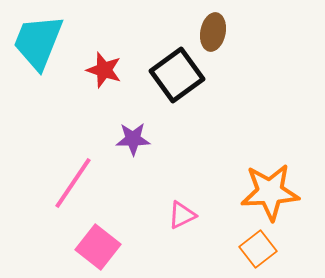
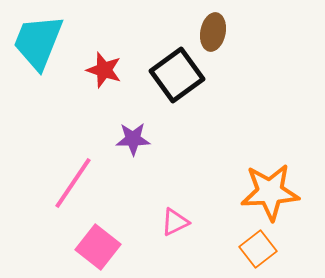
pink triangle: moved 7 px left, 7 px down
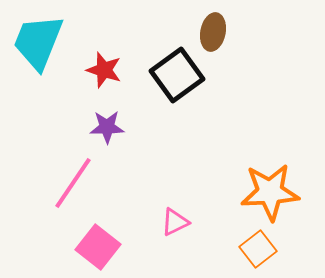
purple star: moved 26 px left, 12 px up
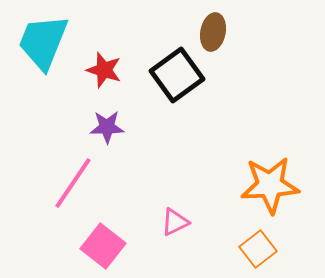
cyan trapezoid: moved 5 px right
orange star: moved 7 px up
pink square: moved 5 px right, 1 px up
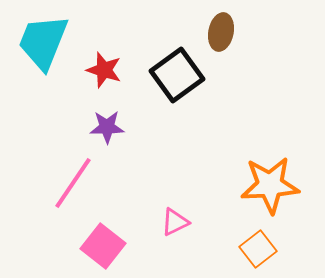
brown ellipse: moved 8 px right
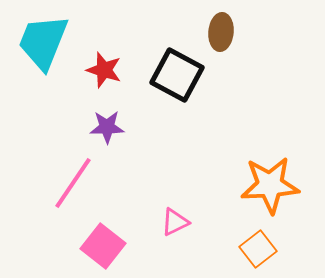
brown ellipse: rotated 6 degrees counterclockwise
black square: rotated 26 degrees counterclockwise
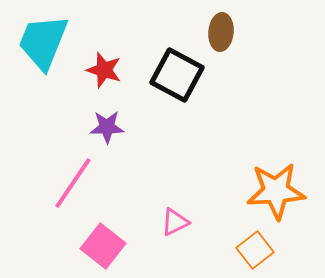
orange star: moved 6 px right, 6 px down
orange square: moved 3 px left, 1 px down
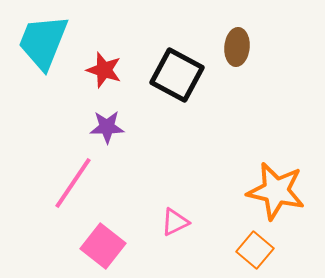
brown ellipse: moved 16 px right, 15 px down
orange star: rotated 16 degrees clockwise
orange square: rotated 12 degrees counterclockwise
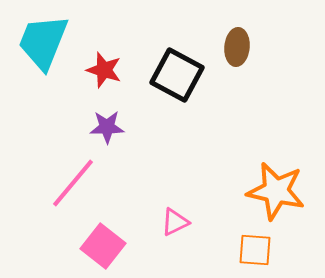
pink line: rotated 6 degrees clockwise
orange square: rotated 36 degrees counterclockwise
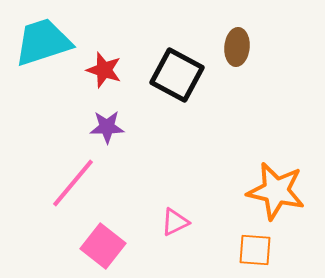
cyan trapezoid: rotated 50 degrees clockwise
